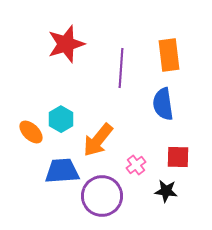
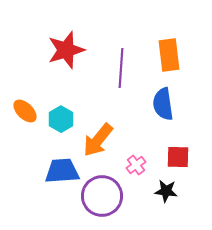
red star: moved 6 px down
orange ellipse: moved 6 px left, 21 px up
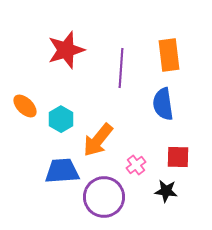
orange ellipse: moved 5 px up
purple circle: moved 2 px right, 1 px down
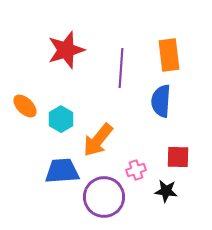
blue semicircle: moved 2 px left, 3 px up; rotated 12 degrees clockwise
pink cross: moved 5 px down; rotated 18 degrees clockwise
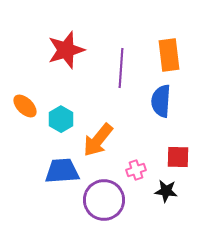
purple circle: moved 3 px down
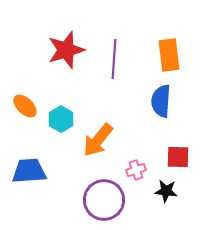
purple line: moved 7 px left, 9 px up
blue trapezoid: moved 33 px left
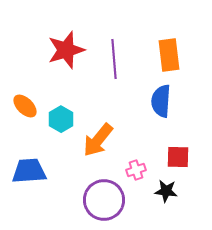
purple line: rotated 9 degrees counterclockwise
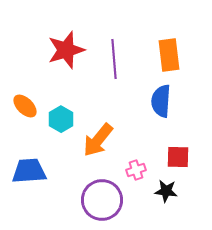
purple circle: moved 2 px left
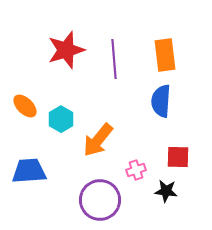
orange rectangle: moved 4 px left
purple circle: moved 2 px left
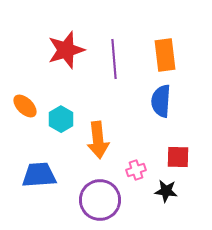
orange arrow: rotated 45 degrees counterclockwise
blue trapezoid: moved 10 px right, 4 px down
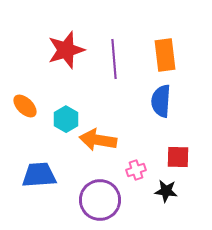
cyan hexagon: moved 5 px right
orange arrow: rotated 105 degrees clockwise
